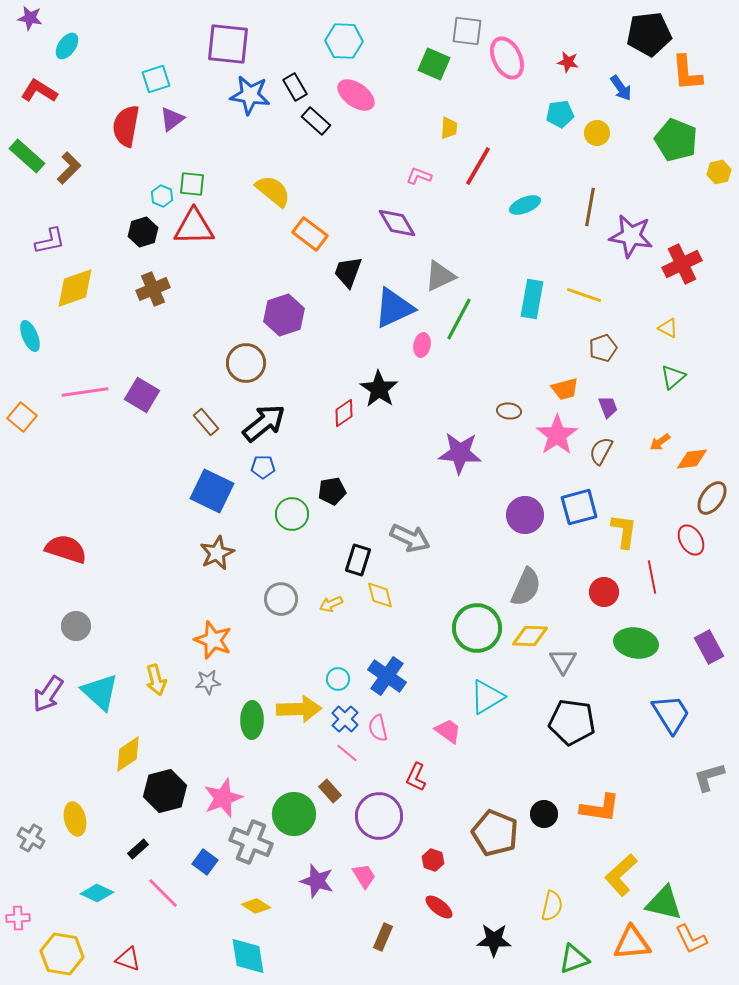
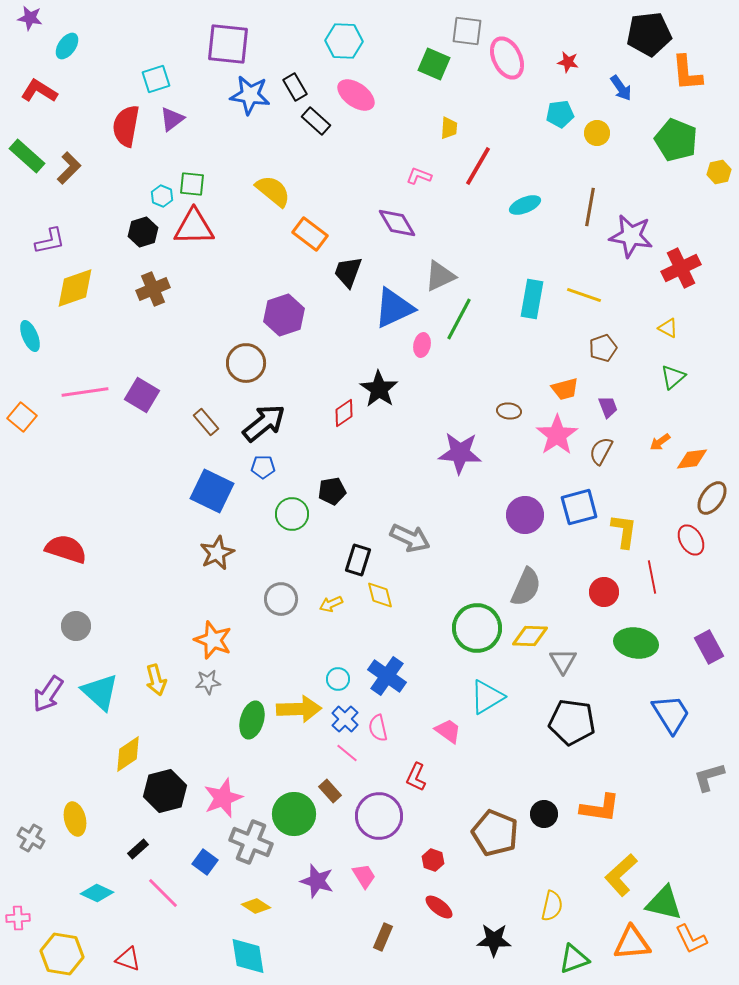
red cross at (682, 264): moved 1 px left, 4 px down
green ellipse at (252, 720): rotated 15 degrees clockwise
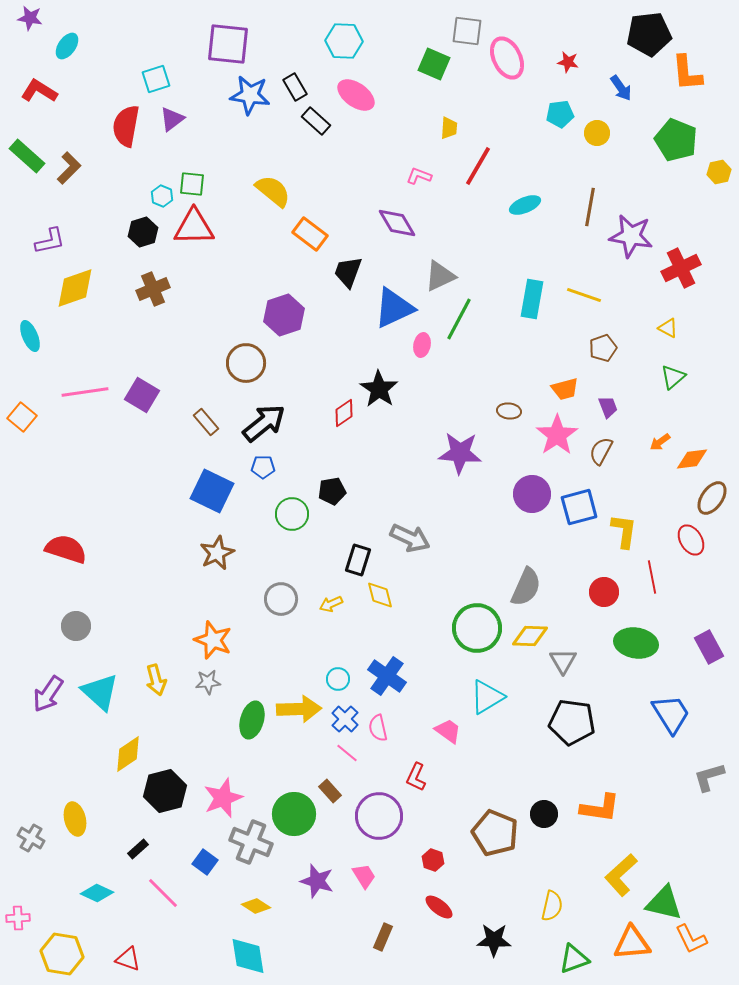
purple circle at (525, 515): moved 7 px right, 21 px up
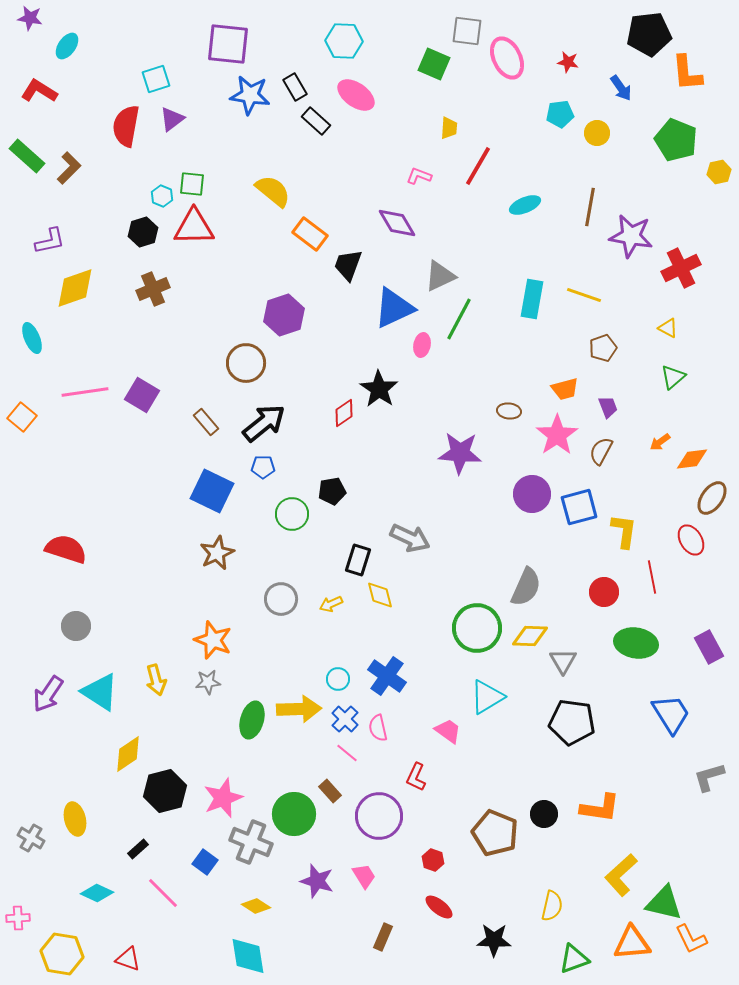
black trapezoid at (348, 272): moved 7 px up
cyan ellipse at (30, 336): moved 2 px right, 2 px down
cyan triangle at (100, 692): rotated 9 degrees counterclockwise
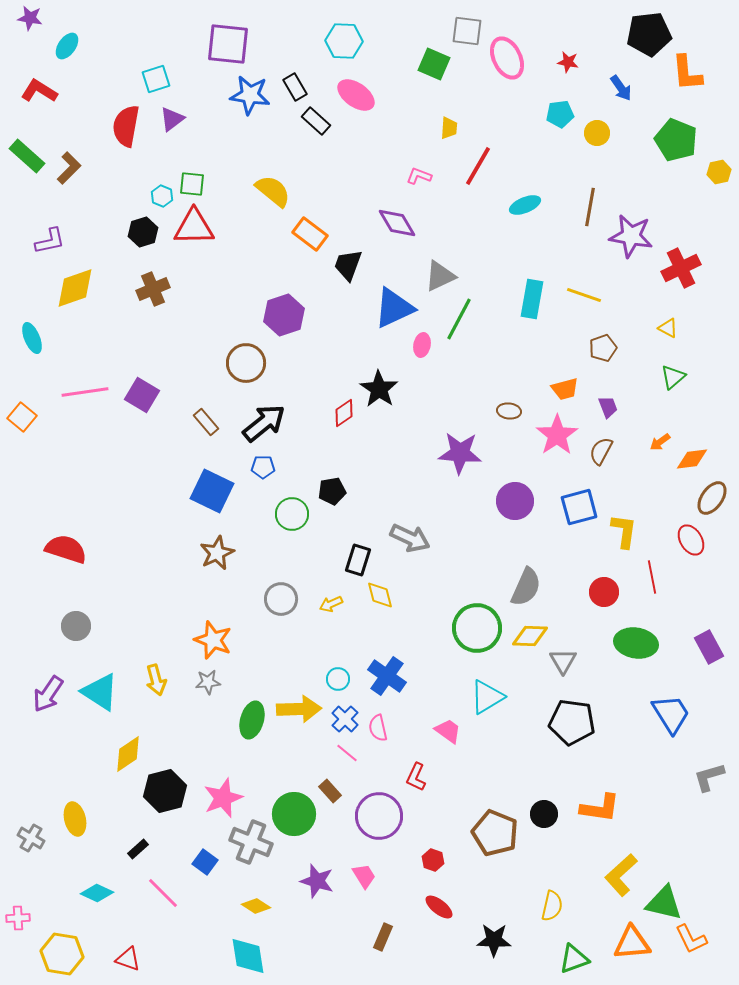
purple circle at (532, 494): moved 17 px left, 7 px down
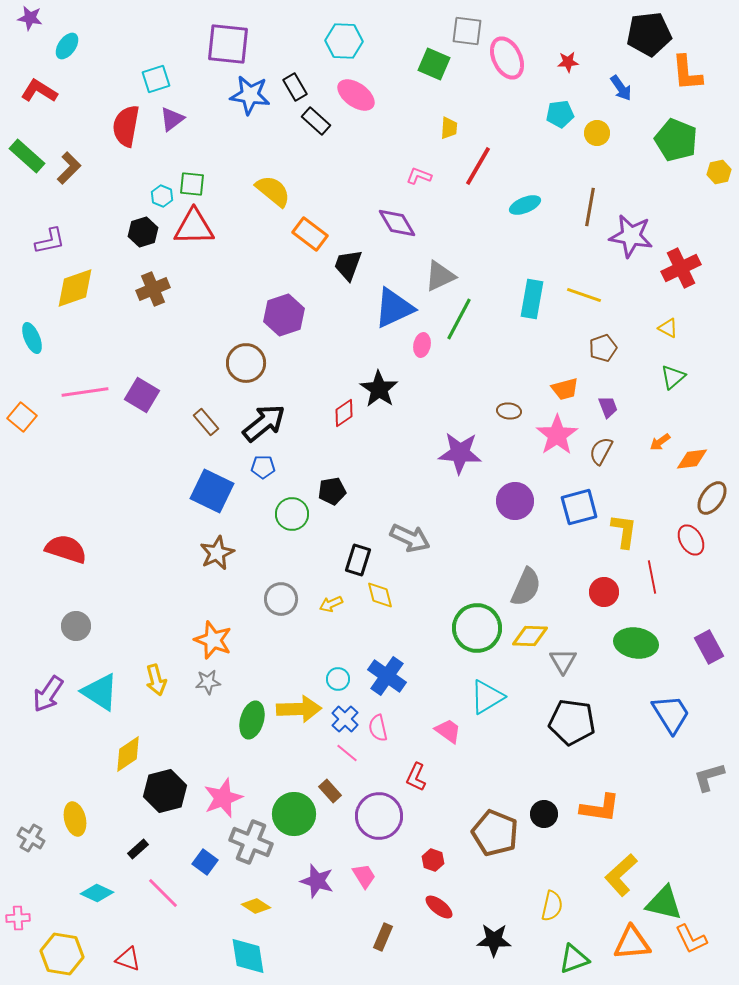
red star at (568, 62): rotated 15 degrees counterclockwise
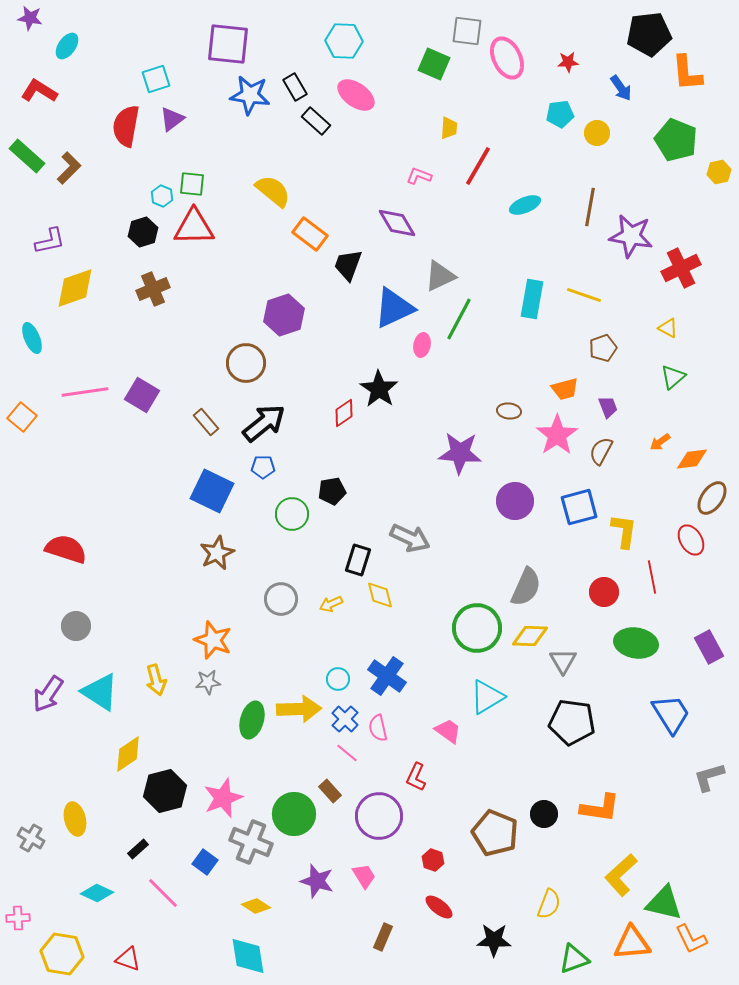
yellow semicircle at (552, 906): moved 3 px left, 2 px up; rotated 8 degrees clockwise
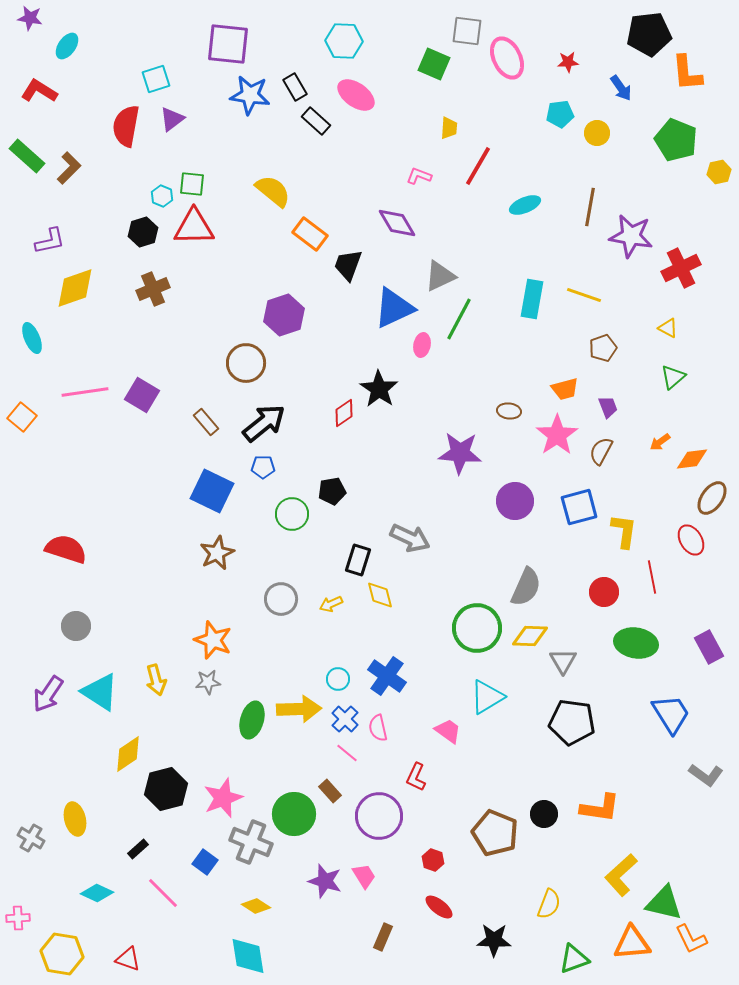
gray L-shape at (709, 777): moved 3 px left, 2 px up; rotated 128 degrees counterclockwise
black hexagon at (165, 791): moved 1 px right, 2 px up
purple star at (317, 881): moved 8 px right
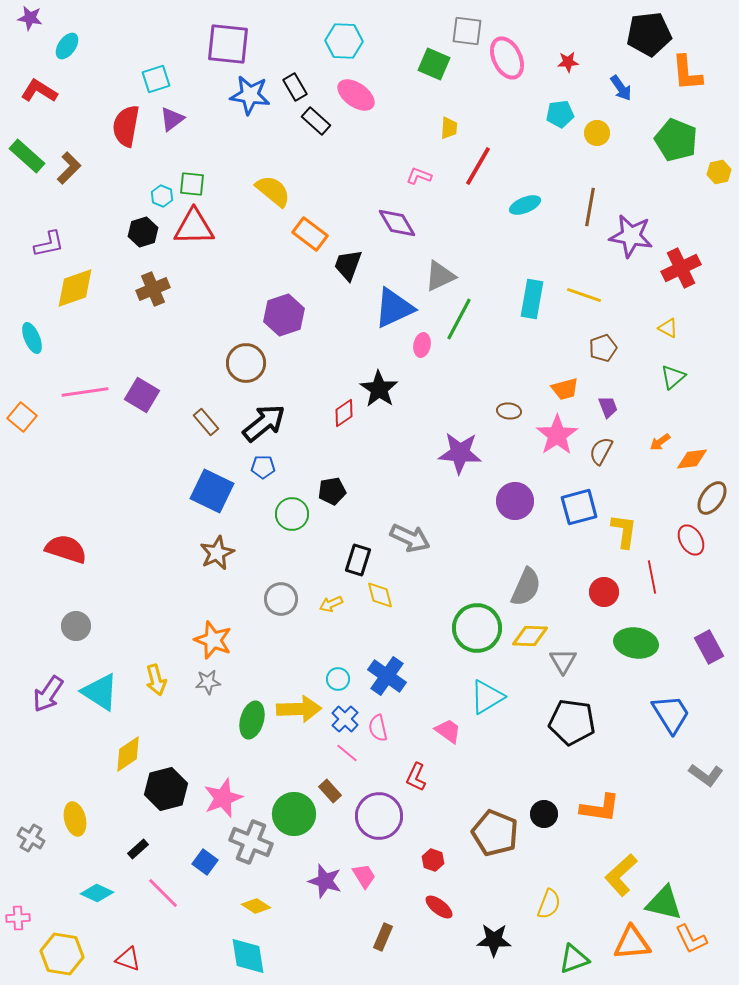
purple L-shape at (50, 241): moved 1 px left, 3 px down
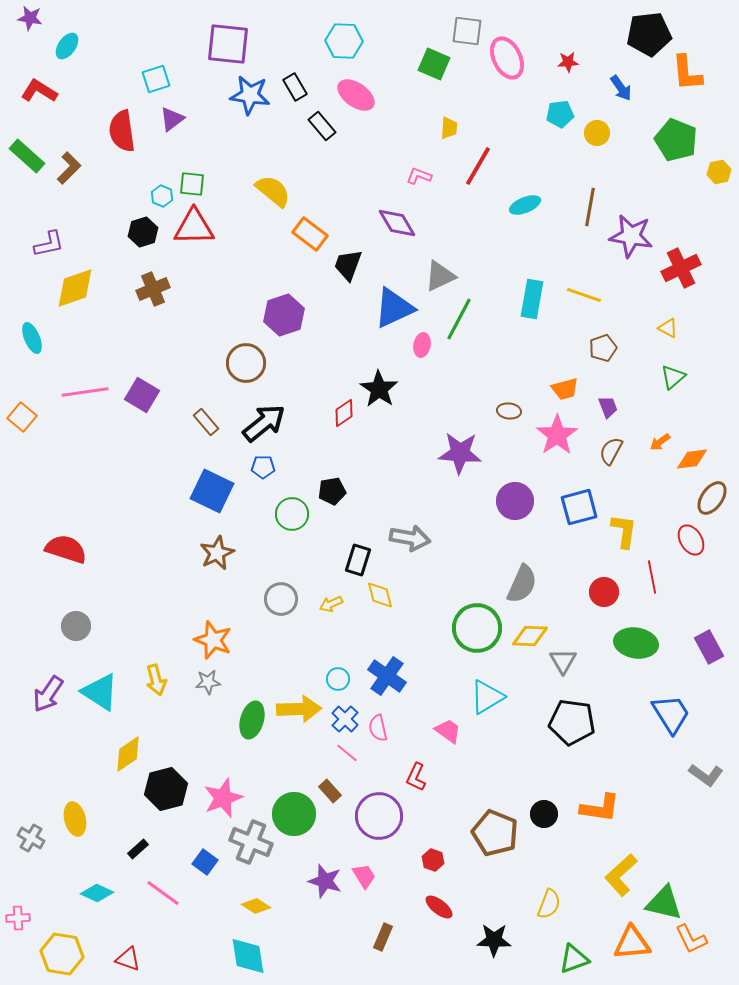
black rectangle at (316, 121): moved 6 px right, 5 px down; rotated 8 degrees clockwise
red semicircle at (126, 126): moved 4 px left, 5 px down; rotated 18 degrees counterclockwise
brown semicircle at (601, 451): moved 10 px right
gray arrow at (410, 538): rotated 15 degrees counterclockwise
gray semicircle at (526, 587): moved 4 px left, 3 px up
pink line at (163, 893): rotated 9 degrees counterclockwise
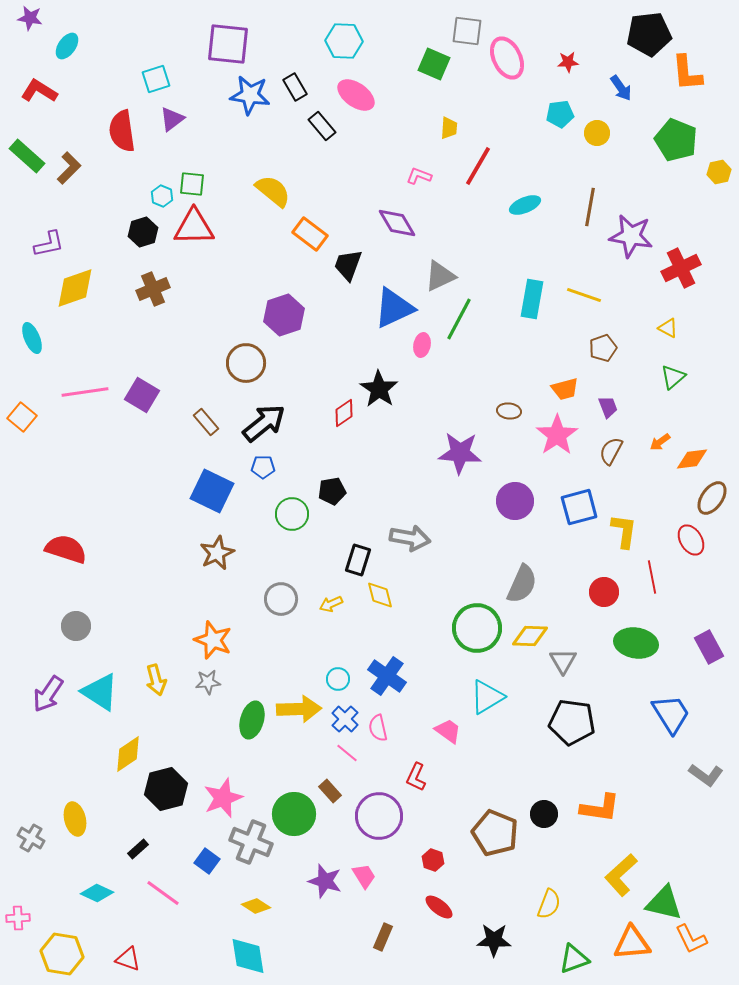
blue square at (205, 862): moved 2 px right, 1 px up
